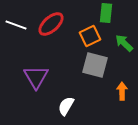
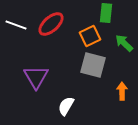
gray square: moved 2 px left
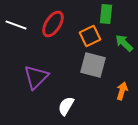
green rectangle: moved 1 px down
red ellipse: moved 2 px right; rotated 16 degrees counterclockwise
purple triangle: rotated 16 degrees clockwise
orange arrow: rotated 18 degrees clockwise
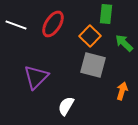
orange square: rotated 20 degrees counterclockwise
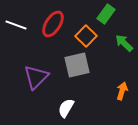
green rectangle: rotated 30 degrees clockwise
orange square: moved 4 px left
gray square: moved 16 px left; rotated 28 degrees counterclockwise
white semicircle: moved 2 px down
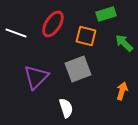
green rectangle: rotated 36 degrees clockwise
white line: moved 8 px down
orange square: rotated 30 degrees counterclockwise
gray square: moved 1 px right, 4 px down; rotated 8 degrees counterclockwise
white semicircle: rotated 132 degrees clockwise
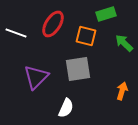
gray square: rotated 12 degrees clockwise
white semicircle: rotated 42 degrees clockwise
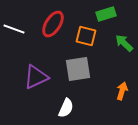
white line: moved 2 px left, 4 px up
purple triangle: rotated 20 degrees clockwise
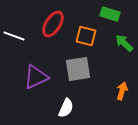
green rectangle: moved 4 px right; rotated 36 degrees clockwise
white line: moved 7 px down
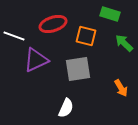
red ellipse: rotated 40 degrees clockwise
purple triangle: moved 17 px up
orange arrow: moved 1 px left, 3 px up; rotated 132 degrees clockwise
